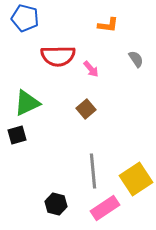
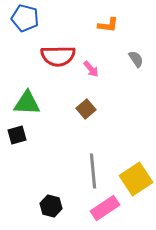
green triangle: rotated 28 degrees clockwise
black hexagon: moved 5 px left, 2 px down
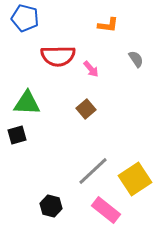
gray line: rotated 52 degrees clockwise
yellow square: moved 1 px left
pink rectangle: moved 1 px right, 2 px down; rotated 72 degrees clockwise
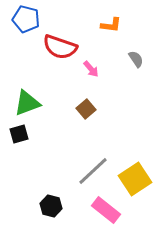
blue pentagon: moved 1 px right, 1 px down
orange L-shape: moved 3 px right
red semicircle: moved 2 px right, 9 px up; rotated 20 degrees clockwise
green triangle: rotated 24 degrees counterclockwise
black square: moved 2 px right, 1 px up
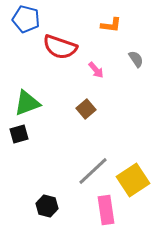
pink arrow: moved 5 px right, 1 px down
yellow square: moved 2 px left, 1 px down
black hexagon: moved 4 px left
pink rectangle: rotated 44 degrees clockwise
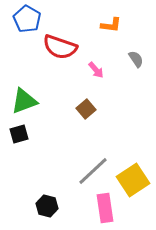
blue pentagon: moved 1 px right; rotated 16 degrees clockwise
green triangle: moved 3 px left, 2 px up
pink rectangle: moved 1 px left, 2 px up
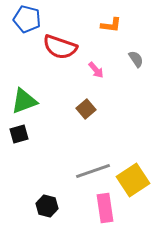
blue pentagon: rotated 16 degrees counterclockwise
gray line: rotated 24 degrees clockwise
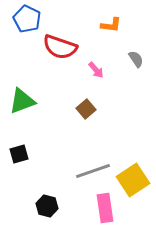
blue pentagon: rotated 12 degrees clockwise
green triangle: moved 2 px left
black square: moved 20 px down
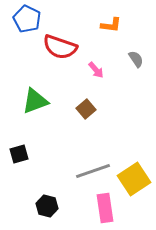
green triangle: moved 13 px right
yellow square: moved 1 px right, 1 px up
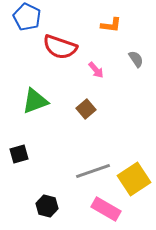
blue pentagon: moved 2 px up
pink rectangle: moved 1 px right, 1 px down; rotated 52 degrees counterclockwise
